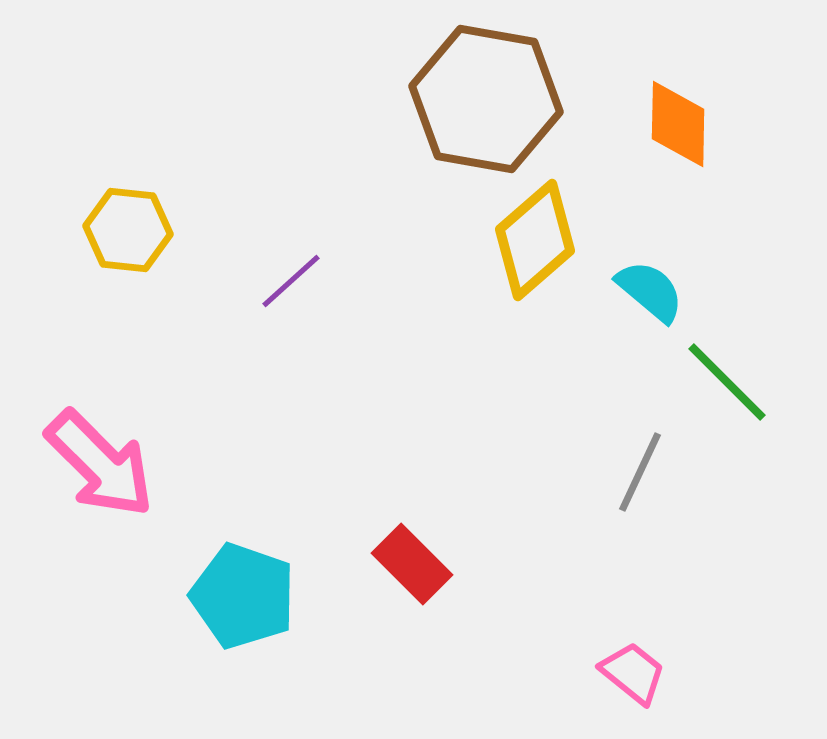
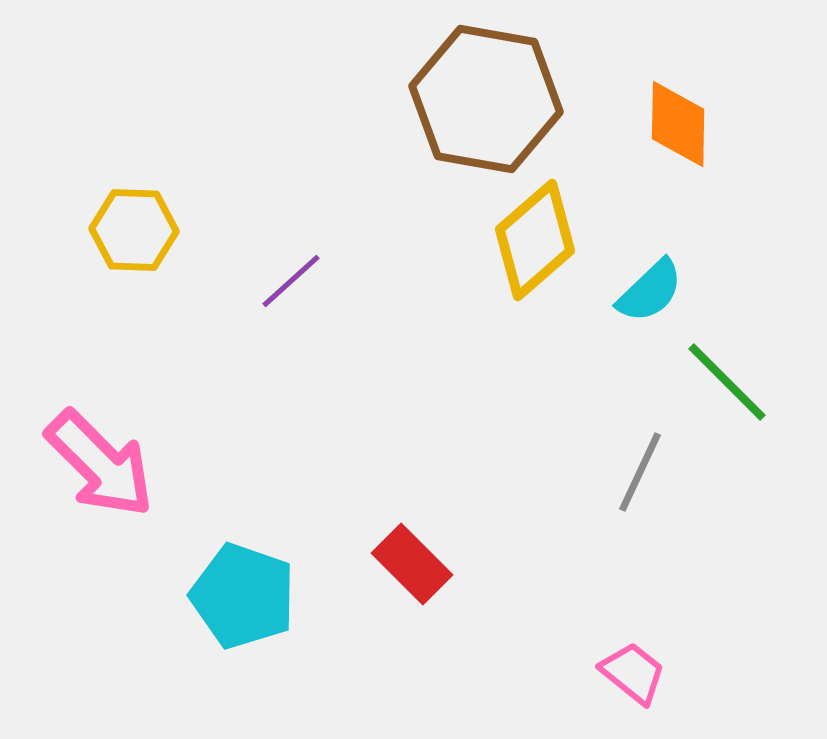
yellow hexagon: moved 6 px right; rotated 4 degrees counterclockwise
cyan semicircle: rotated 96 degrees clockwise
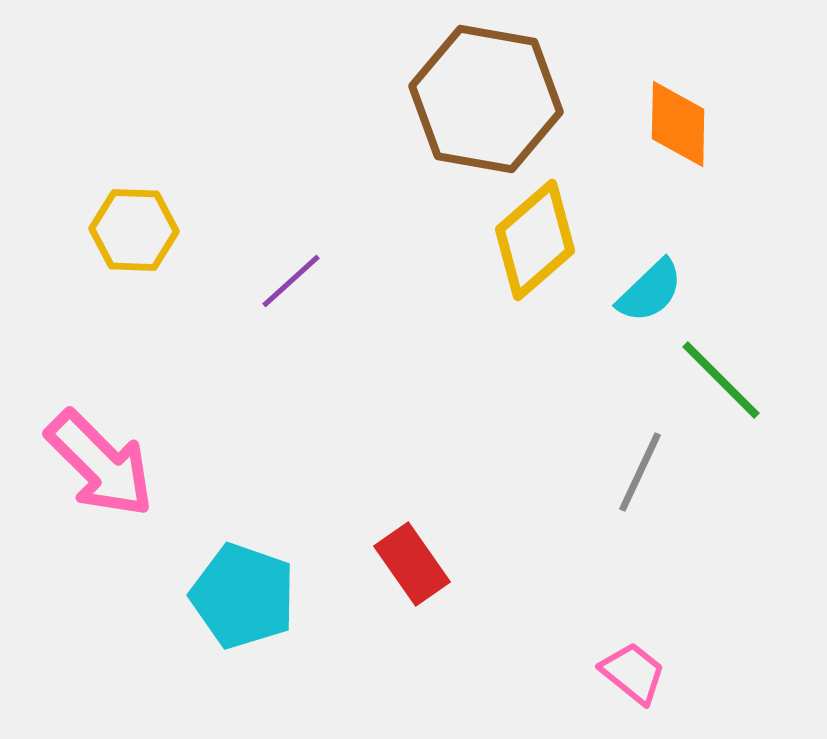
green line: moved 6 px left, 2 px up
red rectangle: rotated 10 degrees clockwise
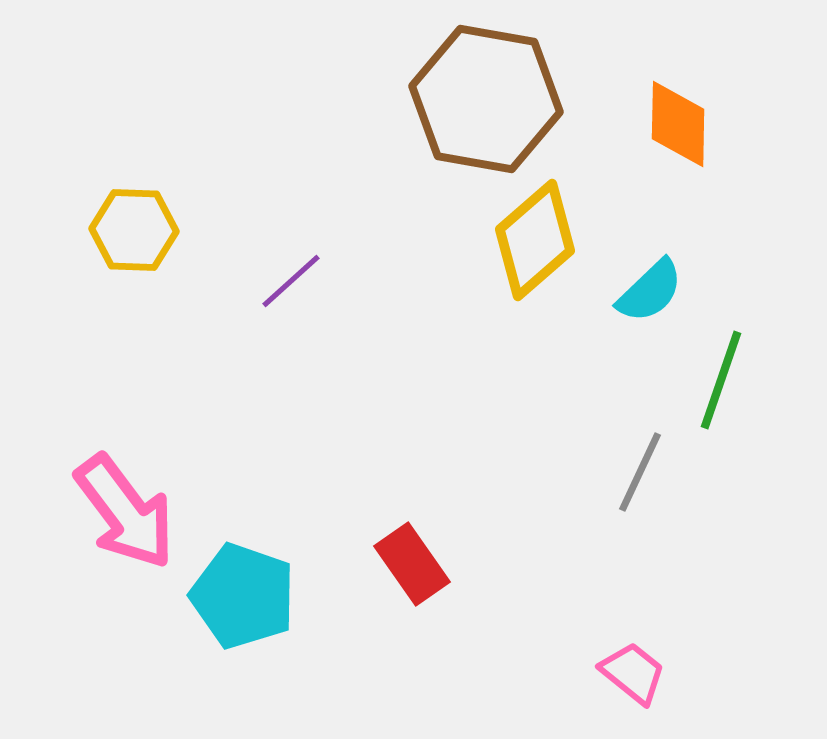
green line: rotated 64 degrees clockwise
pink arrow: moved 25 px right, 48 px down; rotated 8 degrees clockwise
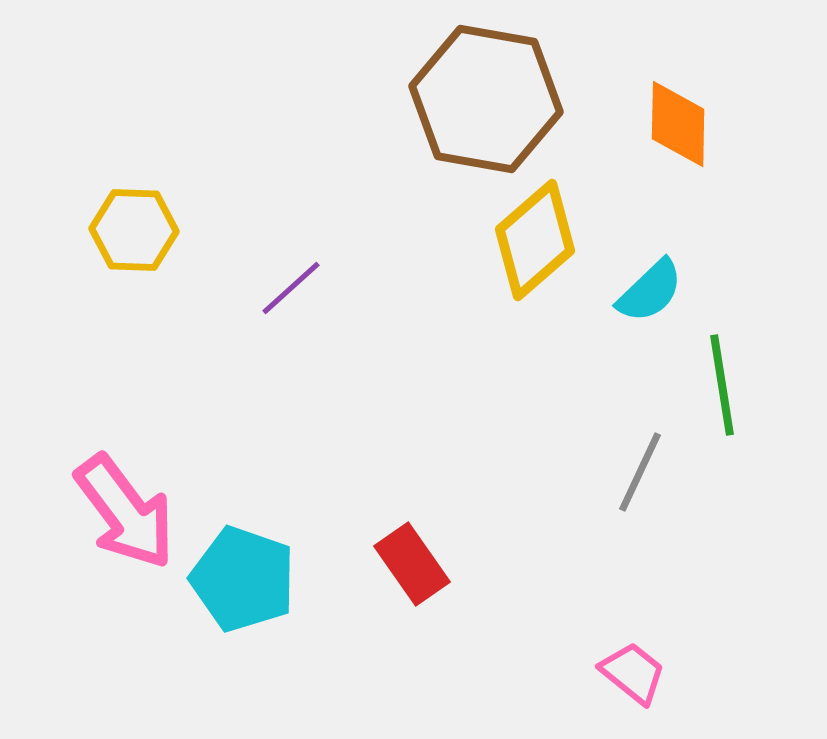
purple line: moved 7 px down
green line: moved 1 px right, 5 px down; rotated 28 degrees counterclockwise
cyan pentagon: moved 17 px up
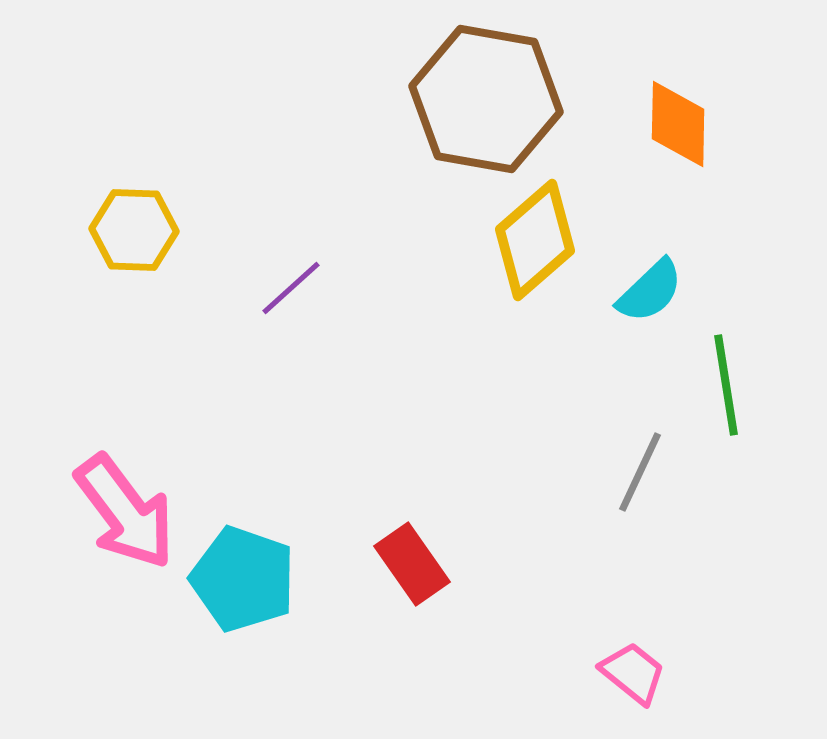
green line: moved 4 px right
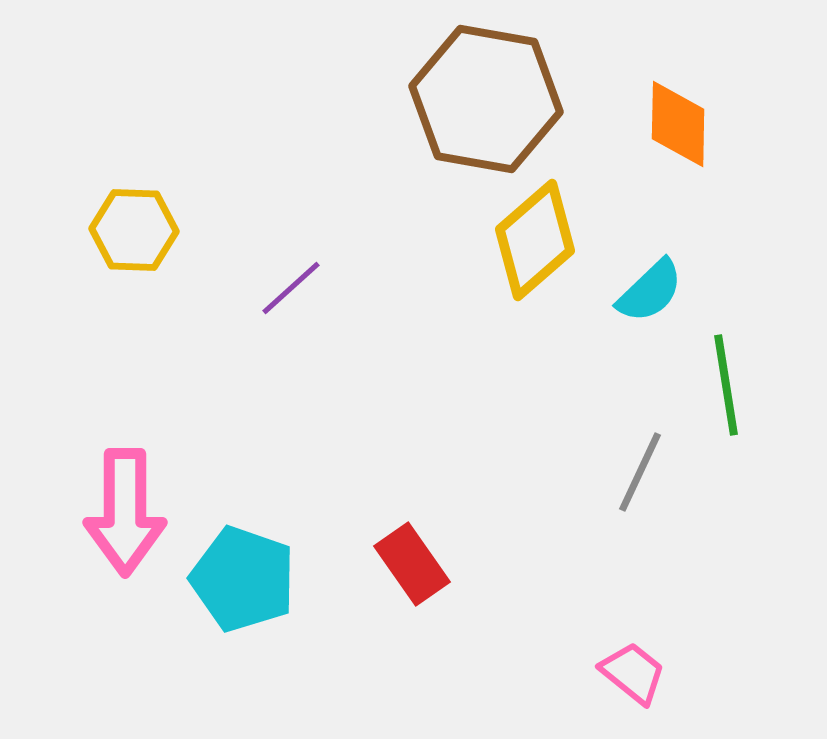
pink arrow: rotated 37 degrees clockwise
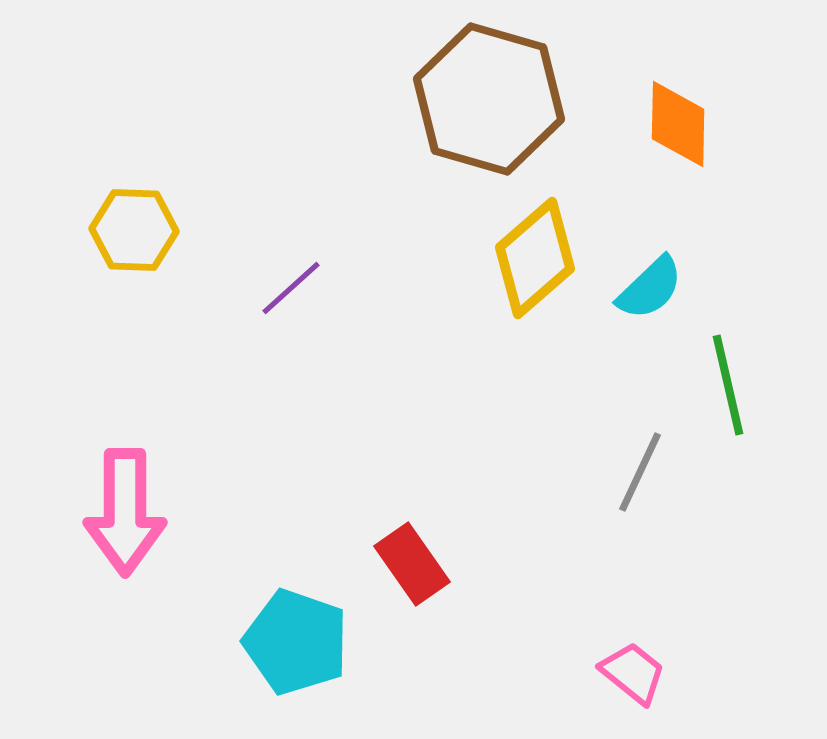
brown hexagon: moved 3 px right; rotated 6 degrees clockwise
yellow diamond: moved 18 px down
cyan semicircle: moved 3 px up
green line: moved 2 px right; rotated 4 degrees counterclockwise
cyan pentagon: moved 53 px right, 63 px down
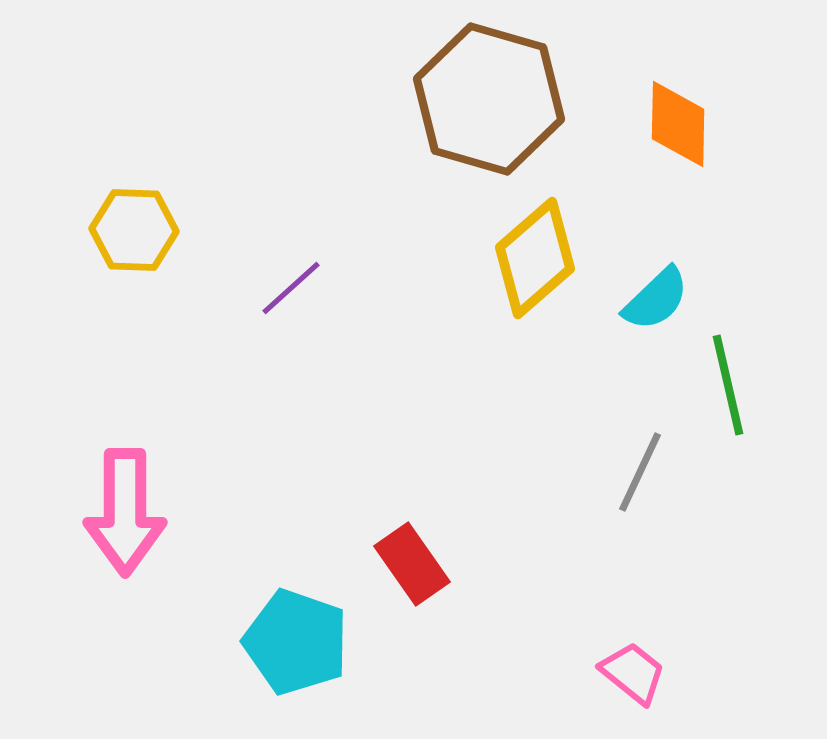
cyan semicircle: moved 6 px right, 11 px down
